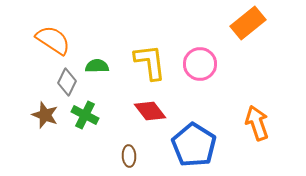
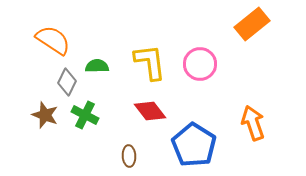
orange rectangle: moved 4 px right, 1 px down
orange arrow: moved 4 px left
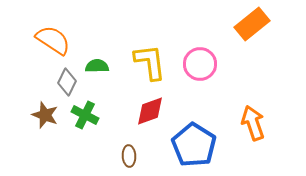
red diamond: rotated 72 degrees counterclockwise
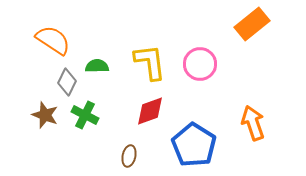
brown ellipse: rotated 15 degrees clockwise
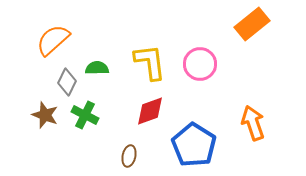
orange semicircle: rotated 75 degrees counterclockwise
green semicircle: moved 2 px down
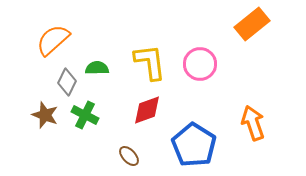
red diamond: moved 3 px left, 1 px up
brown ellipse: rotated 55 degrees counterclockwise
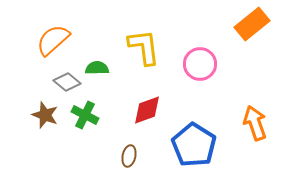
yellow L-shape: moved 6 px left, 15 px up
gray diamond: rotated 76 degrees counterclockwise
orange arrow: moved 2 px right
brown ellipse: rotated 55 degrees clockwise
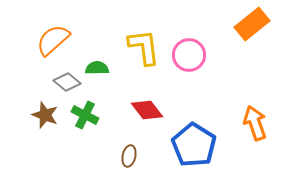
pink circle: moved 11 px left, 9 px up
red diamond: rotated 72 degrees clockwise
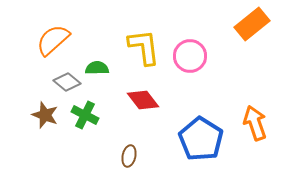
pink circle: moved 1 px right, 1 px down
red diamond: moved 4 px left, 10 px up
blue pentagon: moved 7 px right, 6 px up
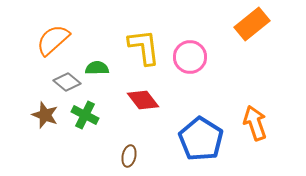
pink circle: moved 1 px down
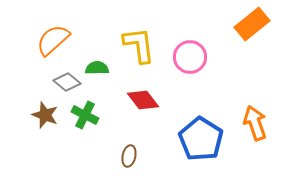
yellow L-shape: moved 5 px left, 2 px up
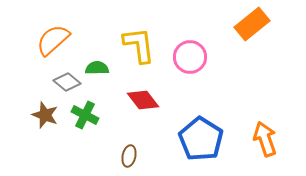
orange arrow: moved 10 px right, 16 px down
